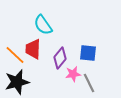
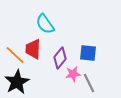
cyan semicircle: moved 2 px right, 1 px up
black star: rotated 15 degrees counterclockwise
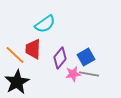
cyan semicircle: rotated 90 degrees counterclockwise
blue square: moved 2 px left, 4 px down; rotated 36 degrees counterclockwise
gray line: moved 9 px up; rotated 54 degrees counterclockwise
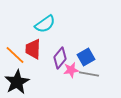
pink star: moved 2 px left, 4 px up
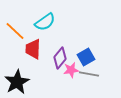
cyan semicircle: moved 2 px up
orange line: moved 24 px up
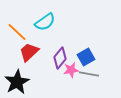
orange line: moved 2 px right, 1 px down
red trapezoid: moved 4 px left, 3 px down; rotated 45 degrees clockwise
